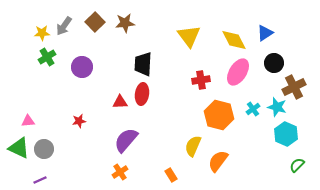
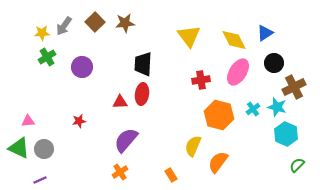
orange semicircle: moved 1 px down
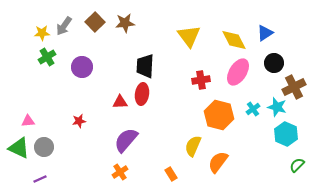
black trapezoid: moved 2 px right, 2 px down
gray circle: moved 2 px up
orange rectangle: moved 1 px up
purple line: moved 1 px up
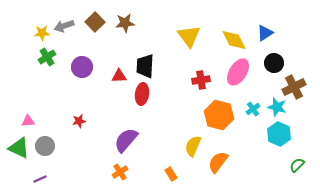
gray arrow: rotated 36 degrees clockwise
red triangle: moved 1 px left, 26 px up
cyan hexagon: moved 7 px left
gray circle: moved 1 px right, 1 px up
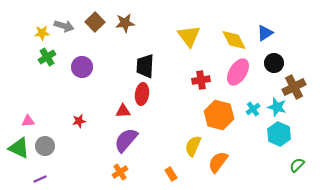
gray arrow: rotated 144 degrees counterclockwise
red triangle: moved 4 px right, 35 px down
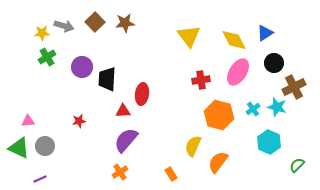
black trapezoid: moved 38 px left, 13 px down
cyan hexagon: moved 10 px left, 8 px down
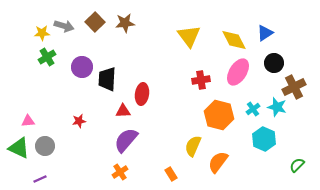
cyan hexagon: moved 5 px left, 3 px up
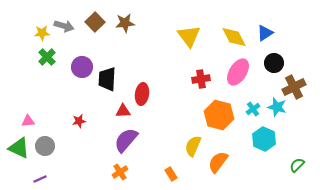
yellow diamond: moved 3 px up
green cross: rotated 12 degrees counterclockwise
red cross: moved 1 px up
